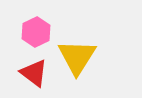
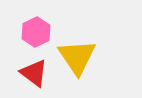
yellow triangle: rotated 6 degrees counterclockwise
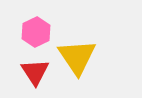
red triangle: moved 1 px right, 1 px up; rotated 20 degrees clockwise
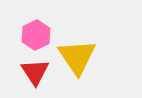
pink hexagon: moved 3 px down
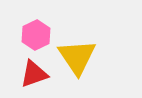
red triangle: moved 1 px left, 2 px down; rotated 44 degrees clockwise
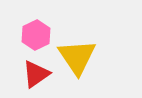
red triangle: moved 2 px right; rotated 16 degrees counterclockwise
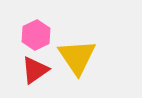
red triangle: moved 1 px left, 4 px up
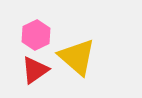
yellow triangle: rotated 15 degrees counterclockwise
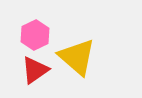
pink hexagon: moved 1 px left
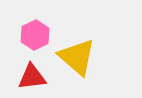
red triangle: moved 3 px left, 7 px down; rotated 28 degrees clockwise
